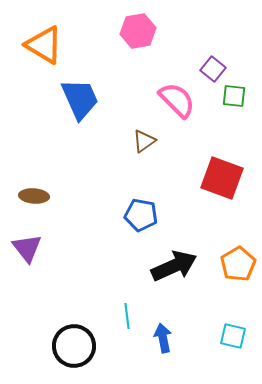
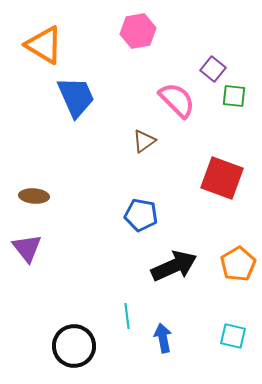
blue trapezoid: moved 4 px left, 2 px up
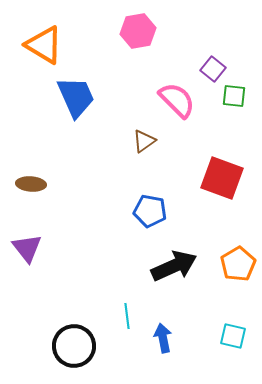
brown ellipse: moved 3 px left, 12 px up
blue pentagon: moved 9 px right, 4 px up
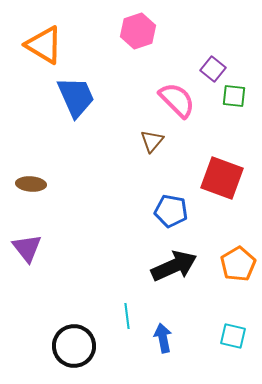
pink hexagon: rotated 8 degrees counterclockwise
brown triangle: moved 8 px right; rotated 15 degrees counterclockwise
blue pentagon: moved 21 px right
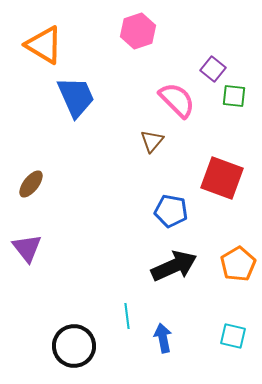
brown ellipse: rotated 56 degrees counterclockwise
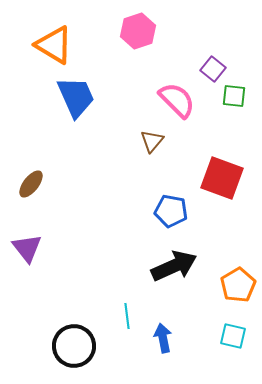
orange triangle: moved 10 px right
orange pentagon: moved 21 px down
